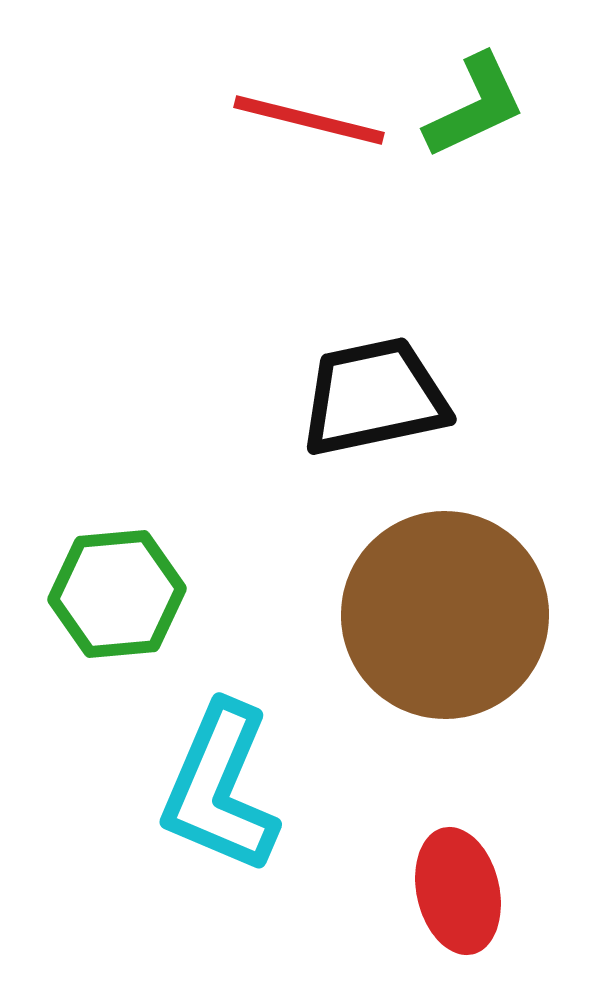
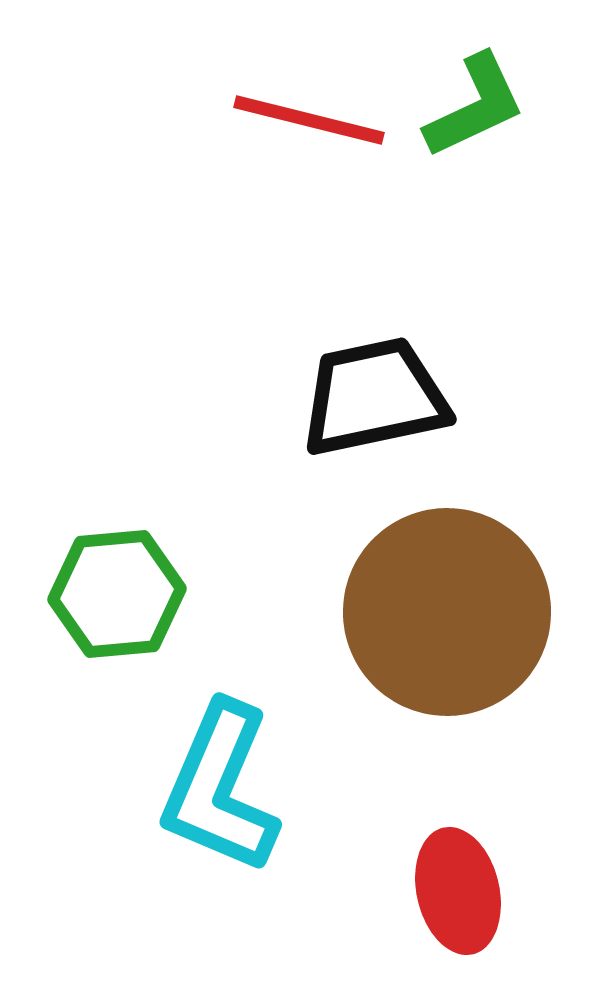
brown circle: moved 2 px right, 3 px up
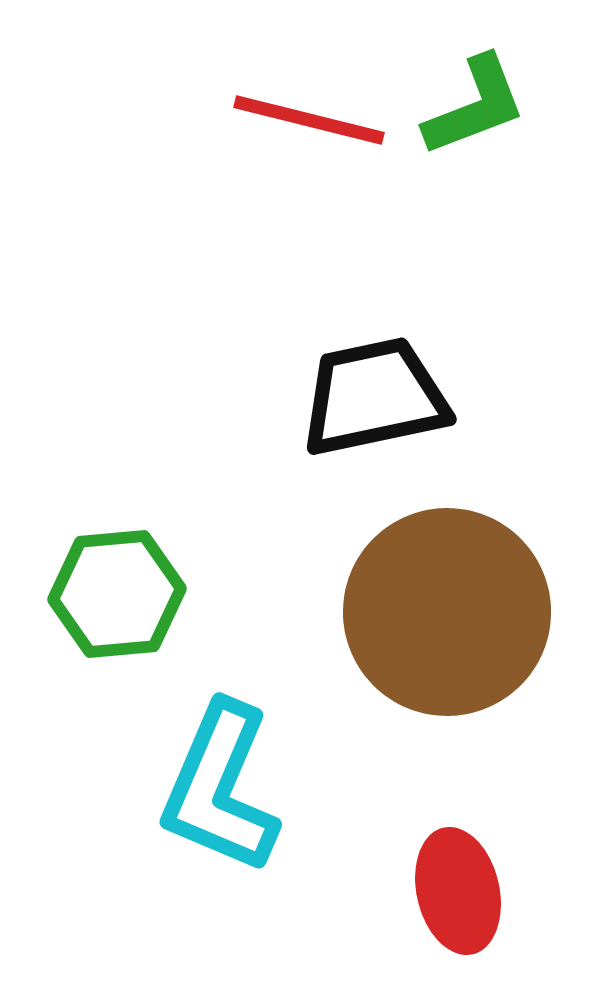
green L-shape: rotated 4 degrees clockwise
